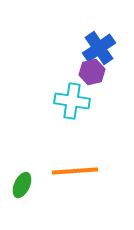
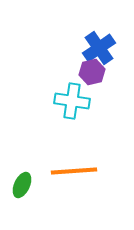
orange line: moved 1 px left
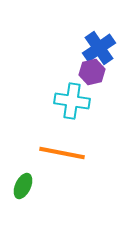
orange line: moved 12 px left, 18 px up; rotated 15 degrees clockwise
green ellipse: moved 1 px right, 1 px down
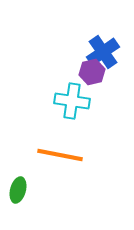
blue cross: moved 4 px right, 4 px down
orange line: moved 2 px left, 2 px down
green ellipse: moved 5 px left, 4 px down; rotated 10 degrees counterclockwise
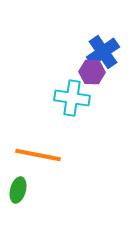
purple hexagon: rotated 15 degrees clockwise
cyan cross: moved 3 px up
orange line: moved 22 px left
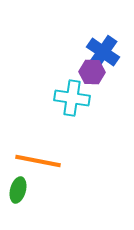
blue cross: rotated 20 degrees counterclockwise
orange line: moved 6 px down
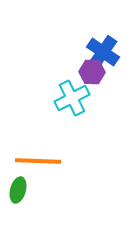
cyan cross: rotated 36 degrees counterclockwise
orange line: rotated 9 degrees counterclockwise
